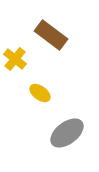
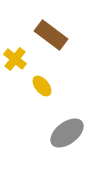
yellow ellipse: moved 2 px right, 7 px up; rotated 15 degrees clockwise
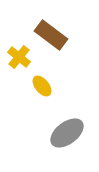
yellow cross: moved 4 px right, 2 px up
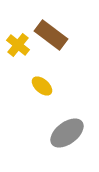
yellow cross: moved 1 px left, 12 px up
yellow ellipse: rotated 10 degrees counterclockwise
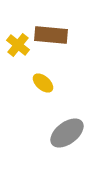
brown rectangle: rotated 32 degrees counterclockwise
yellow ellipse: moved 1 px right, 3 px up
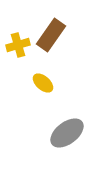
brown rectangle: rotated 60 degrees counterclockwise
yellow cross: rotated 35 degrees clockwise
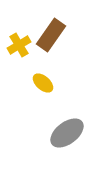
yellow cross: moved 1 px right; rotated 15 degrees counterclockwise
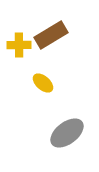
brown rectangle: rotated 24 degrees clockwise
yellow cross: rotated 30 degrees clockwise
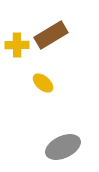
yellow cross: moved 2 px left
gray ellipse: moved 4 px left, 14 px down; rotated 12 degrees clockwise
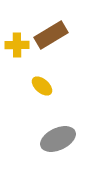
yellow ellipse: moved 1 px left, 3 px down
gray ellipse: moved 5 px left, 8 px up
